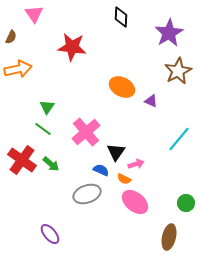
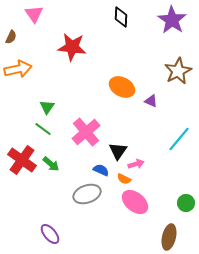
purple star: moved 3 px right, 13 px up; rotated 8 degrees counterclockwise
black triangle: moved 2 px right, 1 px up
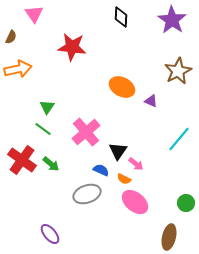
pink arrow: rotated 56 degrees clockwise
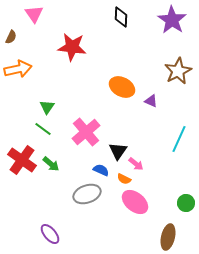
cyan line: rotated 16 degrees counterclockwise
brown ellipse: moved 1 px left
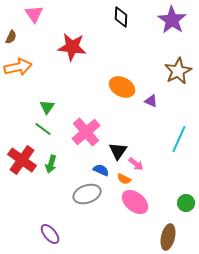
orange arrow: moved 2 px up
green arrow: rotated 66 degrees clockwise
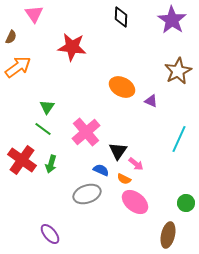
orange arrow: rotated 24 degrees counterclockwise
brown ellipse: moved 2 px up
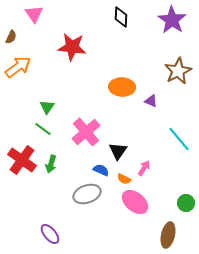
orange ellipse: rotated 25 degrees counterclockwise
cyan line: rotated 64 degrees counterclockwise
pink arrow: moved 8 px right, 4 px down; rotated 98 degrees counterclockwise
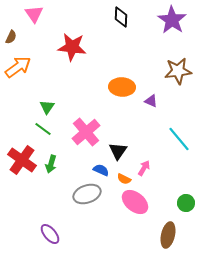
brown star: rotated 20 degrees clockwise
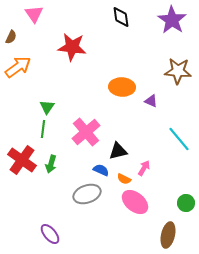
black diamond: rotated 10 degrees counterclockwise
brown star: rotated 12 degrees clockwise
green line: rotated 60 degrees clockwise
black triangle: rotated 42 degrees clockwise
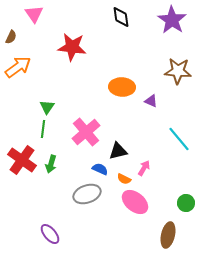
blue semicircle: moved 1 px left, 1 px up
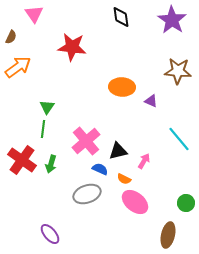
pink cross: moved 9 px down
pink arrow: moved 7 px up
